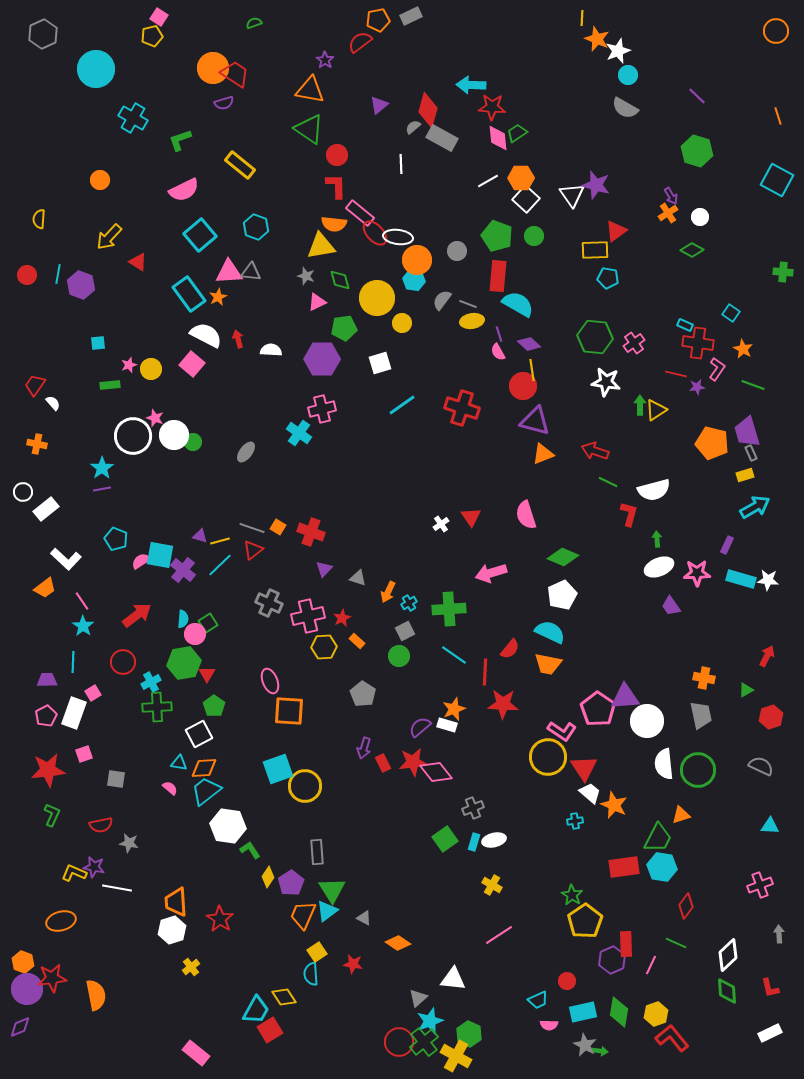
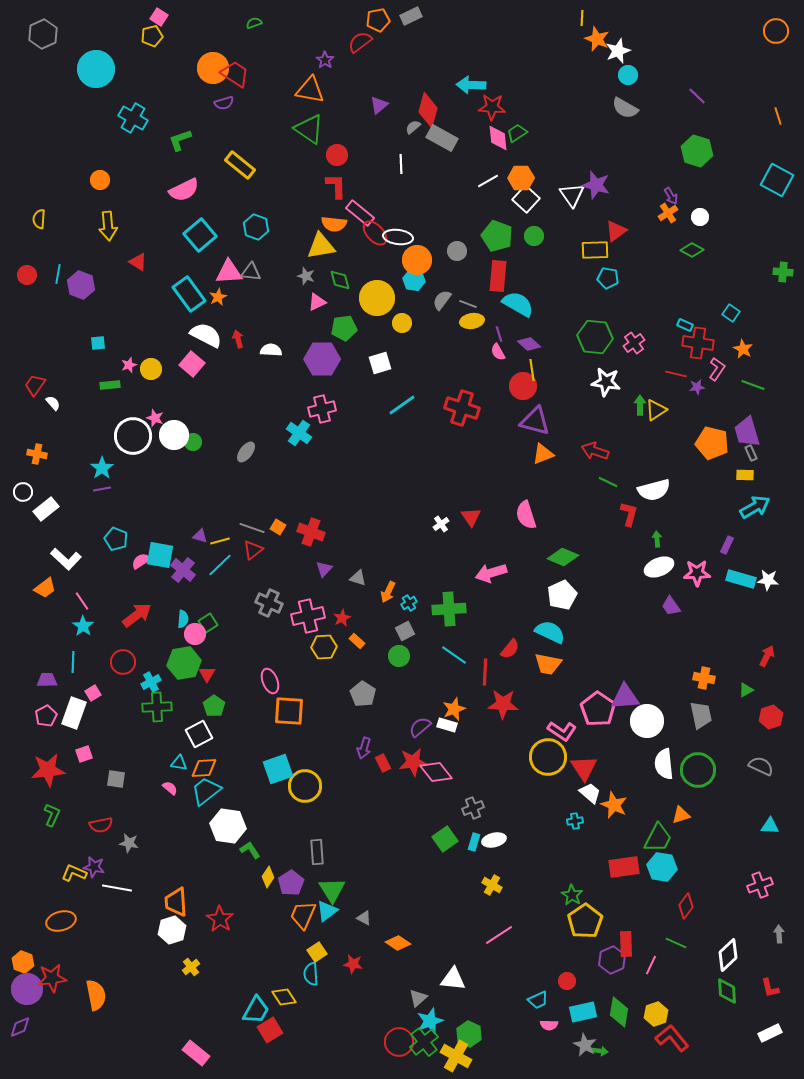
yellow arrow at (109, 237): moved 1 px left, 11 px up; rotated 48 degrees counterclockwise
orange cross at (37, 444): moved 10 px down
yellow rectangle at (745, 475): rotated 18 degrees clockwise
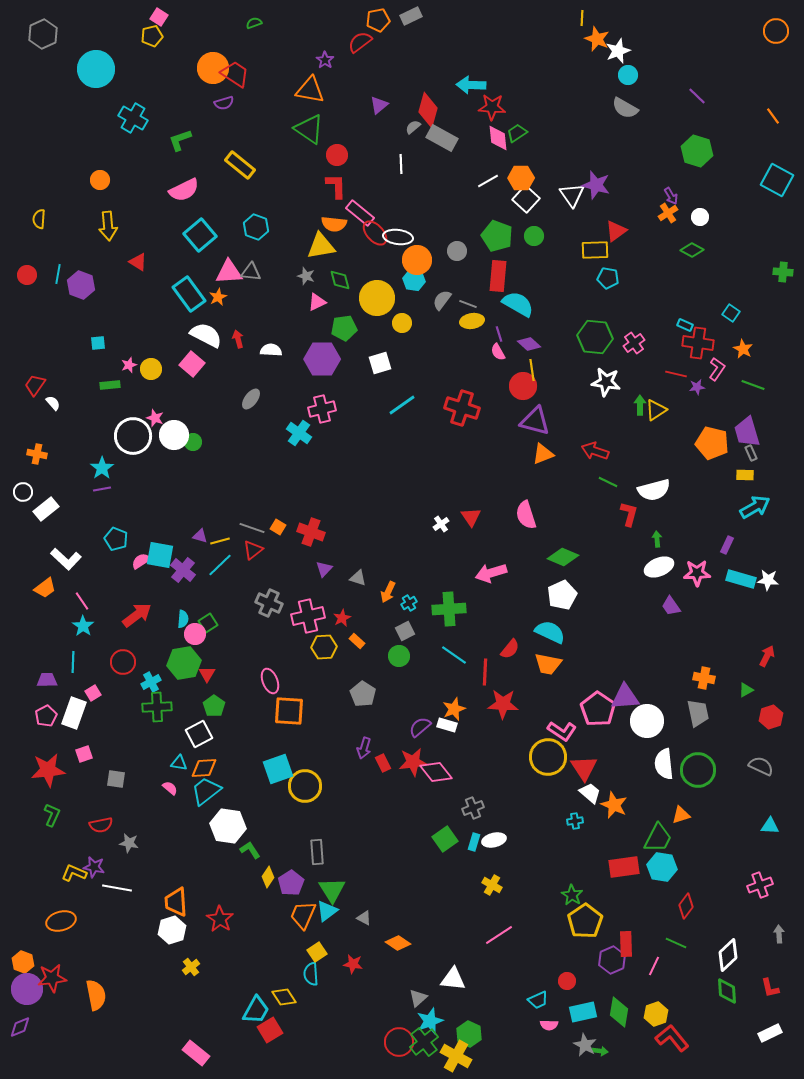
orange line at (778, 116): moved 5 px left; rotated 18 degrees counterclockwise
gray ellipse at (246, 452): moved 5 px right, 53 px up
gray trapezoid at (701, 715): moved 3 px left, 2 px up
pink line at (651, 965): moved 3 px right, 1 px down
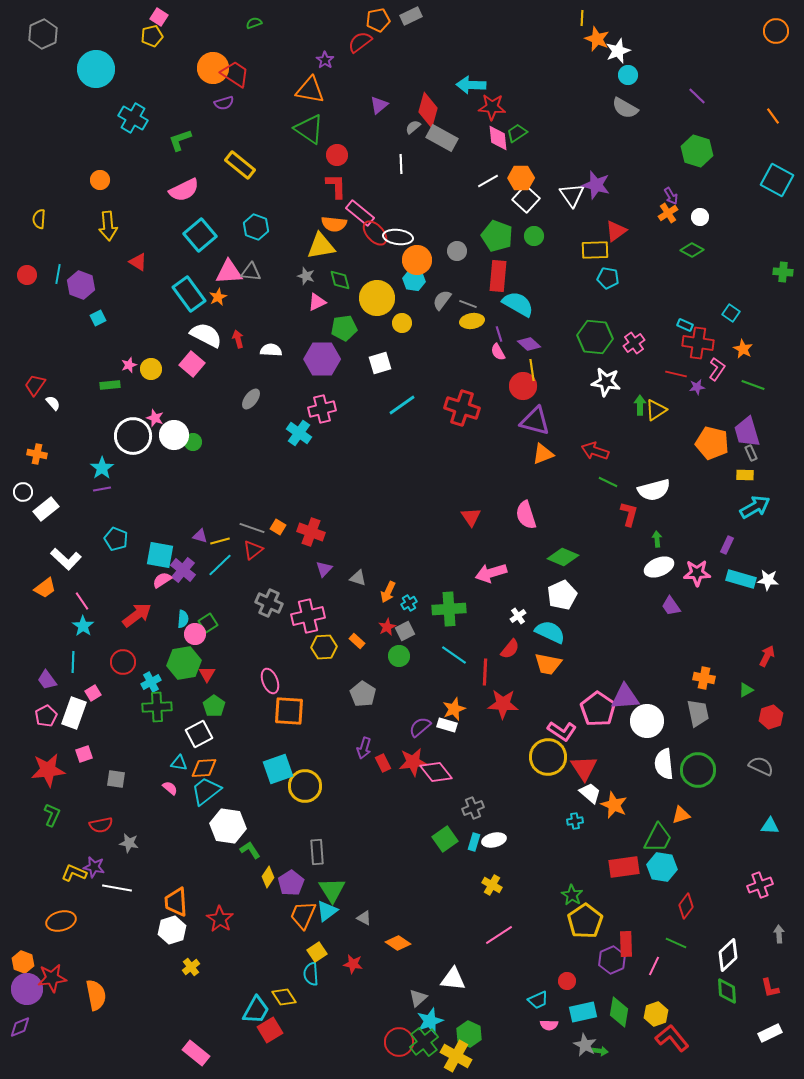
cyan square at (98, 343): moved 25 px up; rotated 21 degrees counterclockwise
white cross at (441, 524): moved 77 px right, 92 px down
pink semicircle at (141, 561): moved 21 px right, 19 px down
red star at (342, 618): moved 45 px right, 9 px down
purple trapezoid at (47, 680): rotated 125 degrees counterclockwise
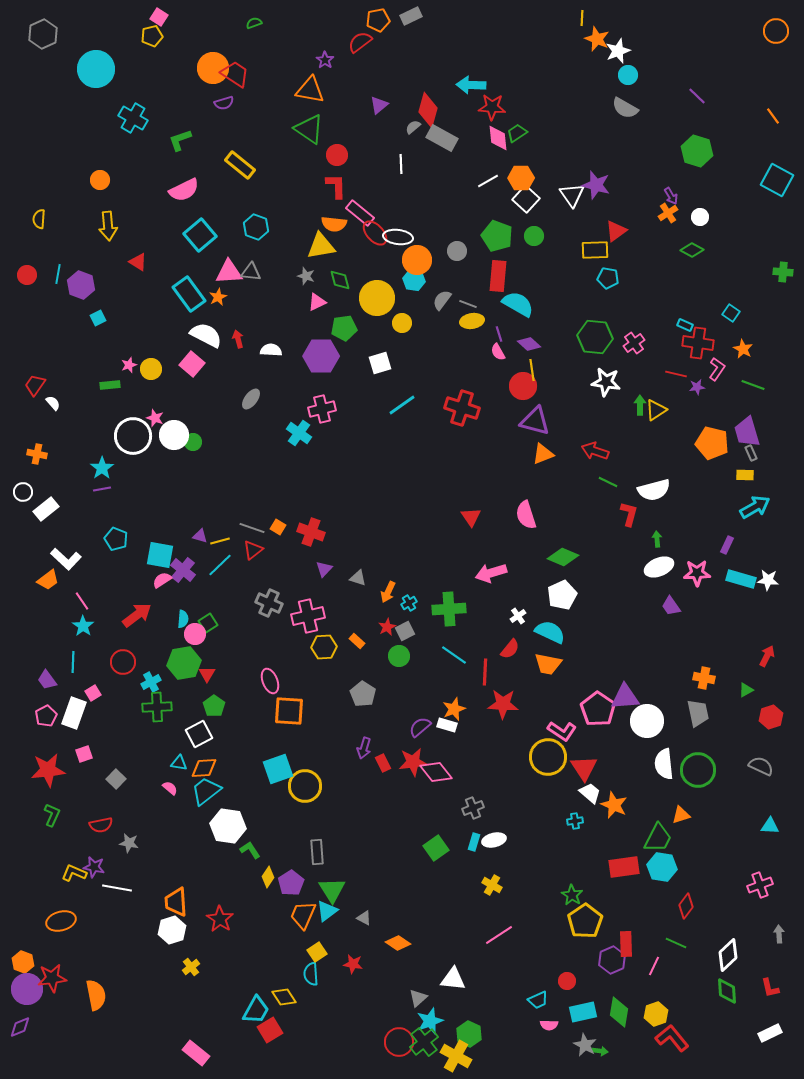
purple hexagon at (322, 359): moved 1 px left, 3 px up
orange trapezoid at (45, 588): moved 3 px right, 8 px up
gray square at (116, 779): rotated 36 degrees clockwise
green square at (445, 839): moved 9 px left, 9 px down
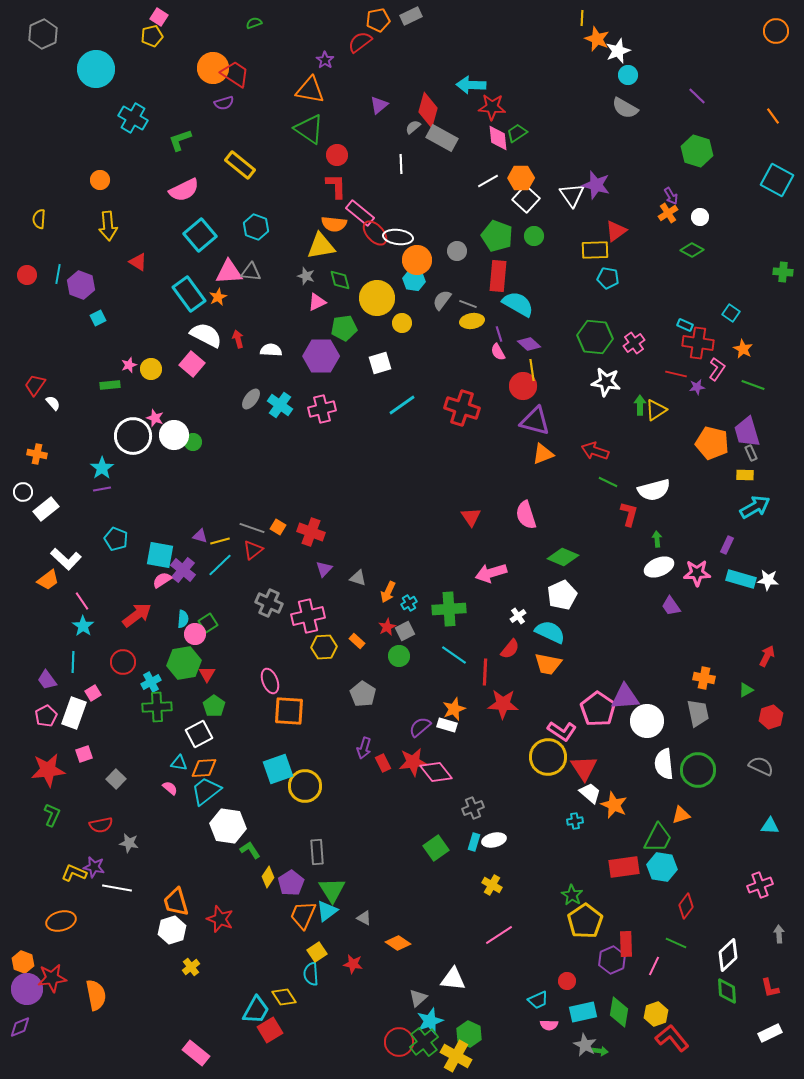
cyan cross at (299, 433): moved 19 px left, 28 px up
orange trapezoid at (176, 902): rotated 12 degrees counterclockwise
red star at (220, 919): rotated 12 degrees counterclockwise
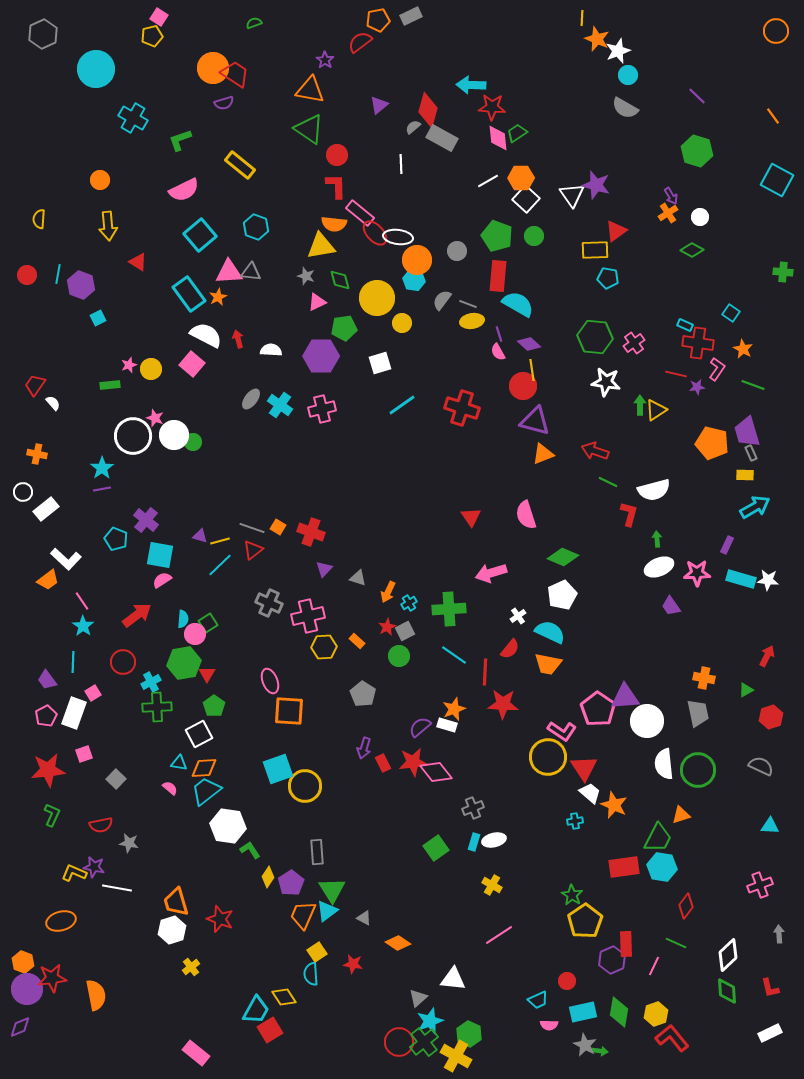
purple cross at (183, 570): moved 37 px left, 50 px up
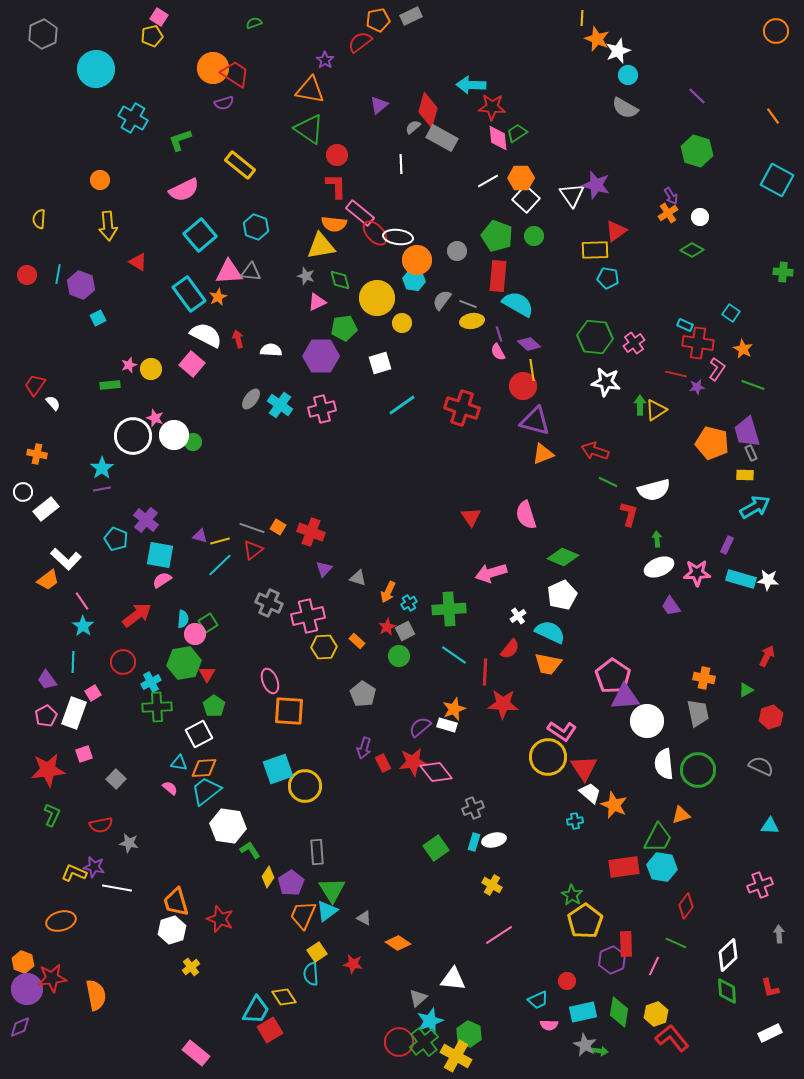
pink pentagon at (598, 709): moved 15 px right, 33 px up
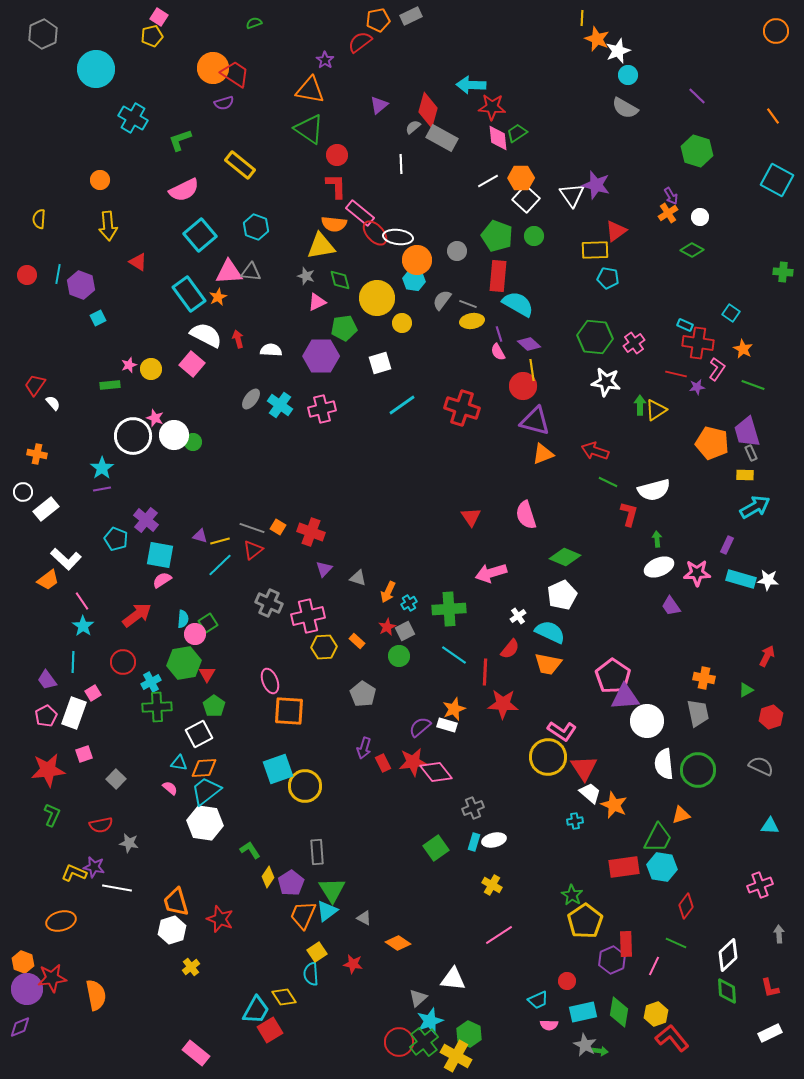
green diamond at (563, 557): moved 2 px right
white hexagon at (228, 826): moved 23 px left, 3 px up
